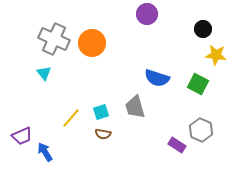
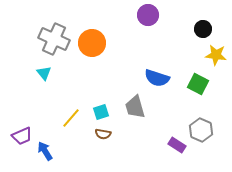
purple circle: moved 1 px right, 1 px down
blue arrow: moved 1 px up
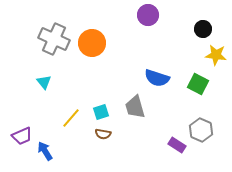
cyan triangle: moved 9 px down
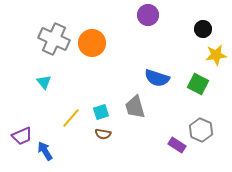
yellow star: rotated 15 degrees counterclockwise
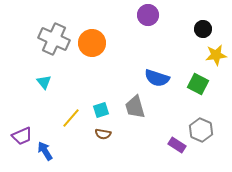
cyan square: moved 2 px up
